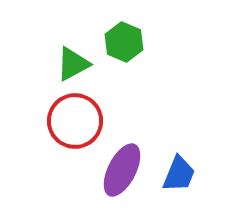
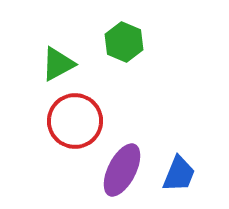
green triangle: moved 15 px left
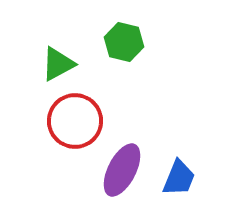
green hexagon: rotated 9 degrees counterclockwise
blue trapezoid: moved 4 px down
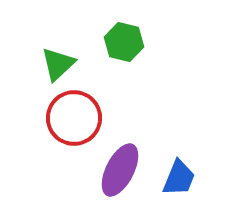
green triangle: rotated 15 degrees counterclockwise
red circle: moved 1 px left, 3 px up
purple ellipse: moved 2 px left
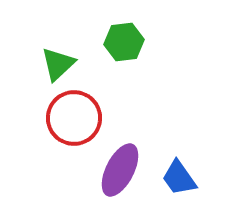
green hexagon: rotated 21 degrees counterclockwise
blue trapezoid: rotated 123 degrees clockwise
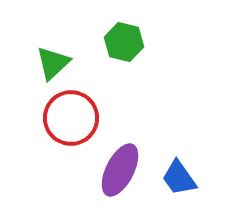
green hexagon: rotated 21 degrees clockwise
green triangle: moved 5 px left, 1 px up
red circle: moved 3 px left
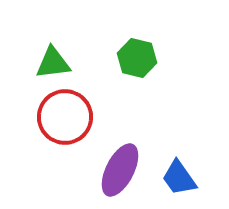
green hexagon: moved 13 px right, 16 px down
green triangle: rotated 36 degrees clockwise
red circle: moved 6 px left, 1 px up
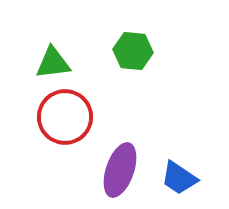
green hexagon: moved 4 px left, 7 px up; rotated 9 degrees counterclockwise
purple ellipse: rotated 8 degrees counterclockwise
blue trapezoid: rotated 21 degrees counterclockwise
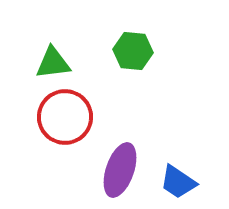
blue trapezoid: moved 1 px left, 4 px down
